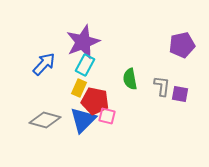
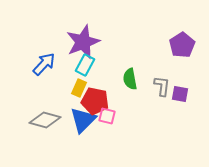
purple pentagon: rotated 20 degrees counterclockwise
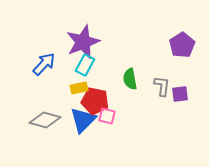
yellow rectangle: rotated 54 degrees clockwise
purple square: rotated 18 degrees counterclockwise
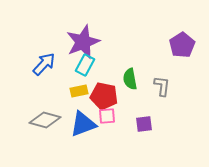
yellow rectangle: moved 3 px down
purple square: moved 36 px left, 30 px down
red pentagon: moved 9 px right, 5 px up
pink square: rotated 18 degrees counterclockwise
blue triangle: moved 4 px down; rotated 24 degrees clockwise
